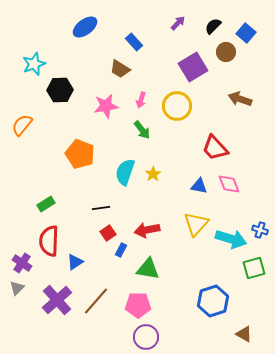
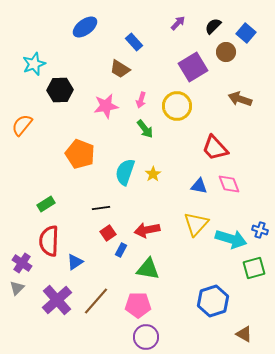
green arrow at (142, 130): moved 3 px right, 1 px up
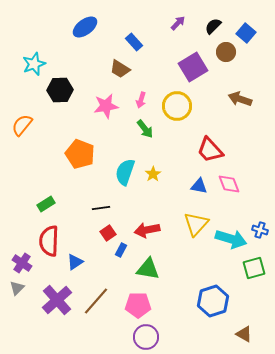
red trapezoid at (215, 148): moved 5 px left, 2 px down
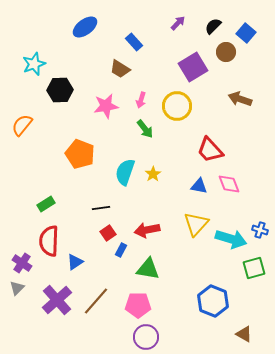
blue hexagon at (213, 301): rotated 20 degrees counterclockwise
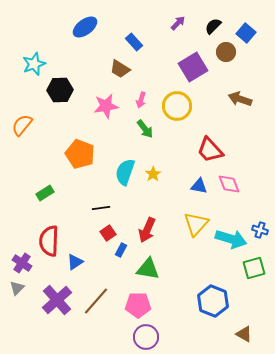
green rectangle at (46, 204): moved 1 px left, 11 px up
red arrow at (147, 230): rotated 55 degrees counterclockwise
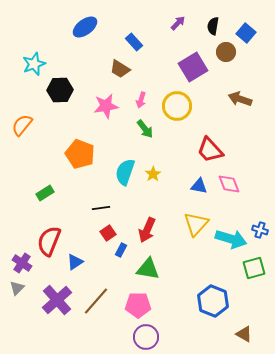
black semicircle at (213, 26): rotated 36 degrees counterclockwise
red semicircle at (49, 241): rotated 20 degrees clockwise
